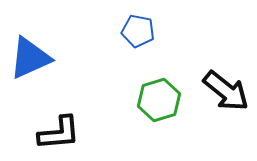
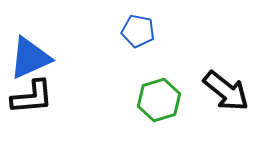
black L-shape: moved 27 px left, 36 px up
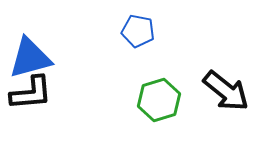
blue triangle: rotated 9 degrees clockwise
black L-shape: moved 1 px left, 4 px up
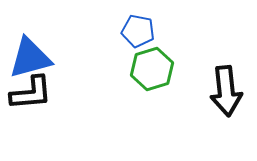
black arrow: rotated 45 degrees clockwise
green hexagon: moved 7 px left, 31 px up
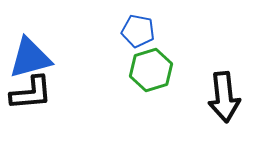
green hexagon: moved 1 px left, 1 px down
black arrow: moved 2 px left, 6 px down
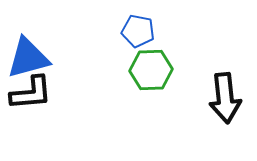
blue triangle: moved 2 px left
green hexagon: rotated 15 degrees clockwise
black arrow: moved 1 px right, 1 px down
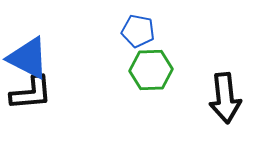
blue triangle: rotated 42 degrees clockwise
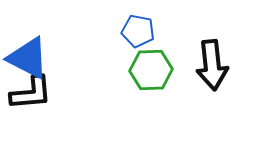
black arrow: moved 13 px left, 33 px up
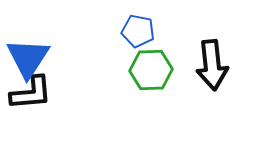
blue triangle: rotated 36 degrees clockwise
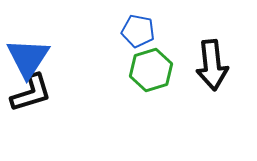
green hexagon: rotated 15 degrees counterclockwise
black L-shape: rotated 12 degrees counterclockwise
